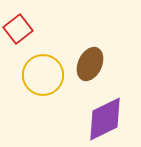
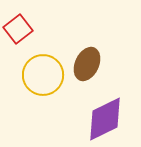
brown ellipse: moved 3 px left
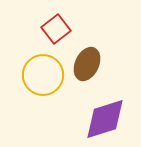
red square: moved 38 px right
purple diamond: rotated 9 degrees clockwise
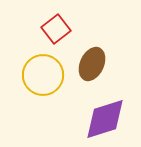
brown ellipse: moved 5 px right
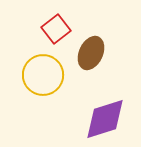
brown ellipse: moved 1 px left, 11 px up
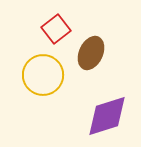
purple diamond: moved 2 px right, 3 px up
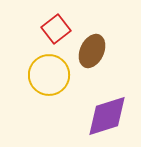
brown ellipse: moved 1 px right, 2 px up
yellow circle: moved 6 px right
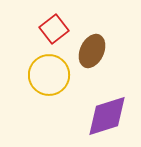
red square: moved 2 px left
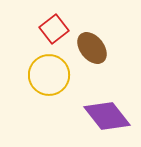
brown ellipse: moved 3 px up; rotated 64 degrees counterclockwise
purple diamond: rotated 69 degrees clockwise
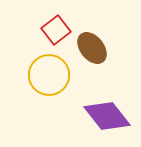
red square: moved 2 px right, 1 px down
